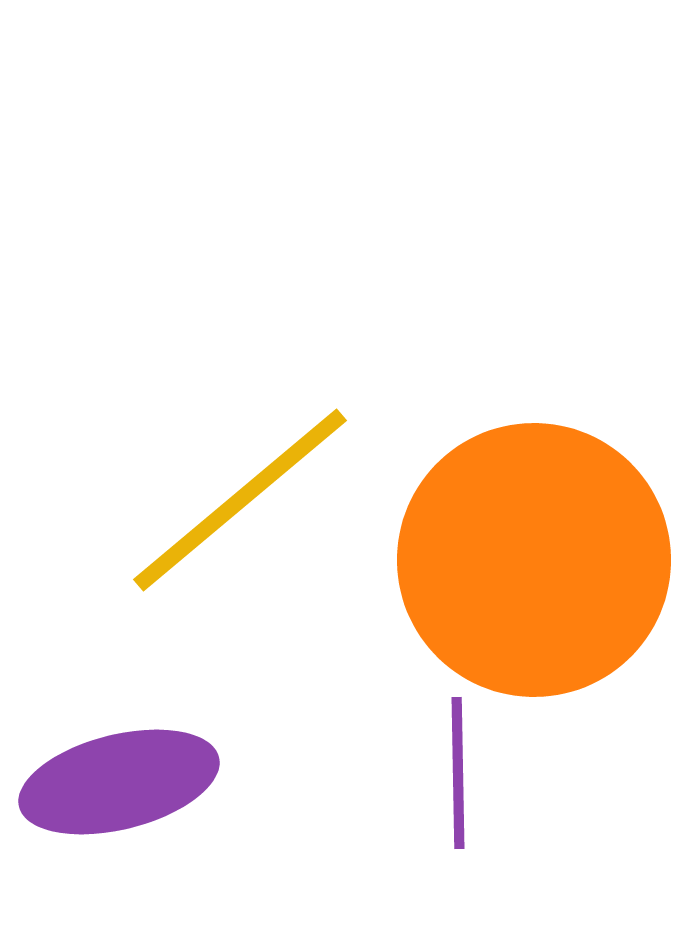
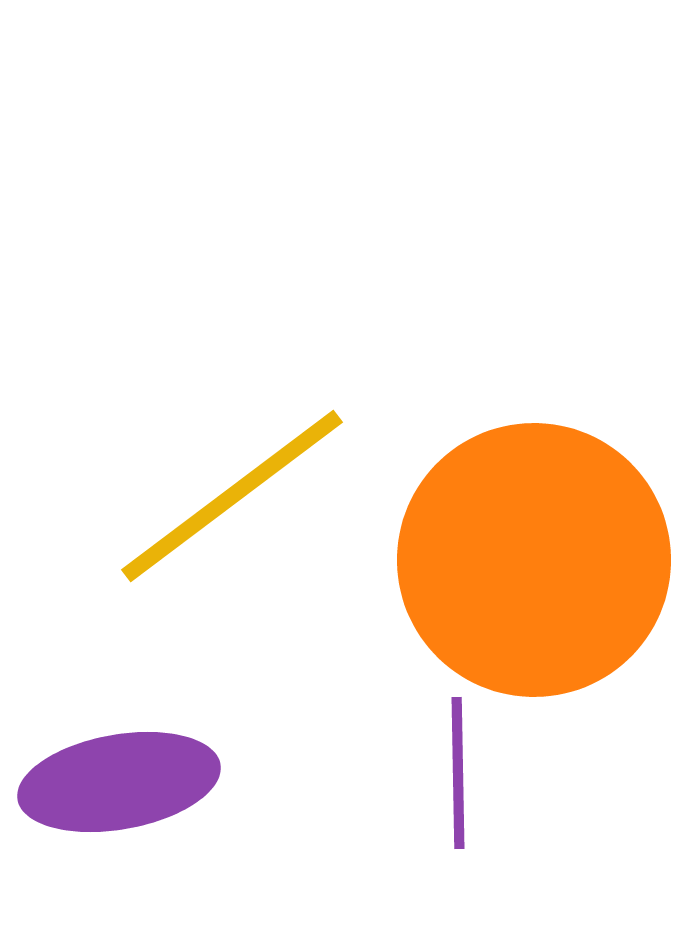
yellow line: moved 8 px left, 4 px up; rotated 3 degrees clockwise
purple ellipse: rotated 4 degrees clockwise
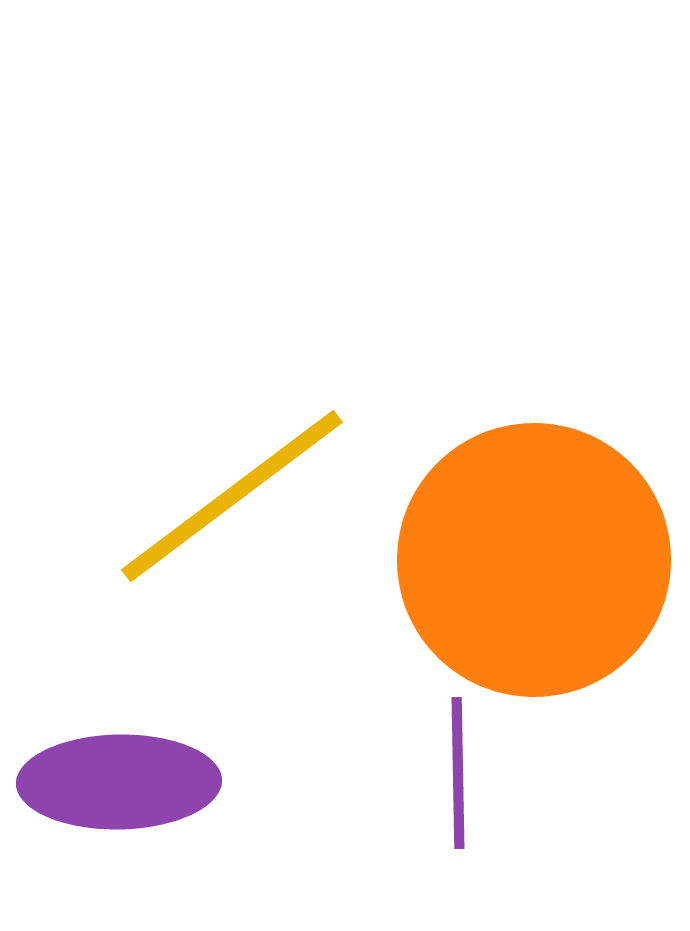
purple ellipse: rotated 9 degrees clockwise
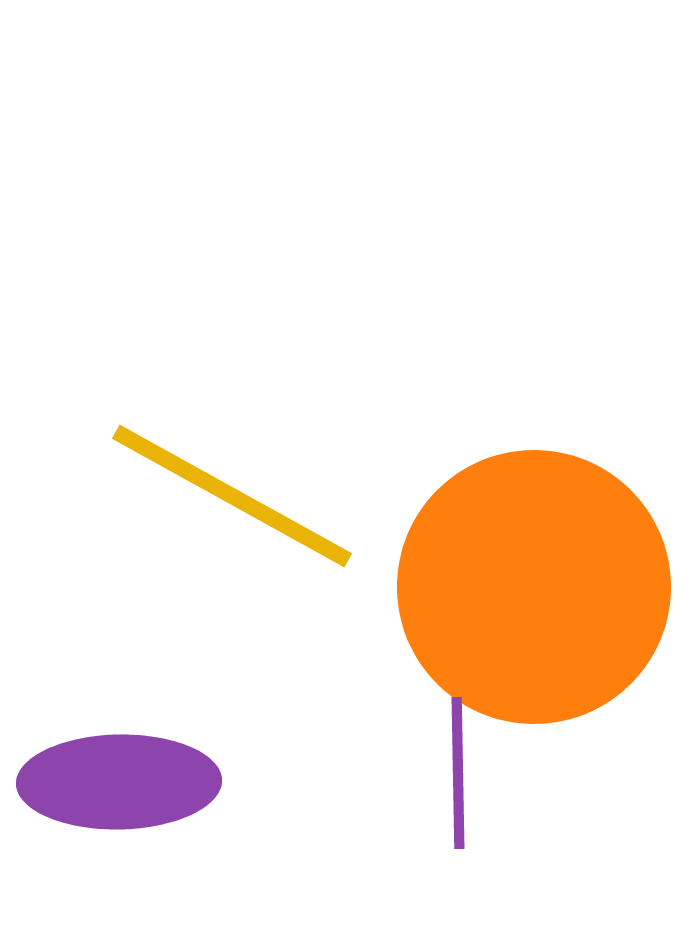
yellow line: rotated 66 degrees clockwise
orange circle: moved 27 px down
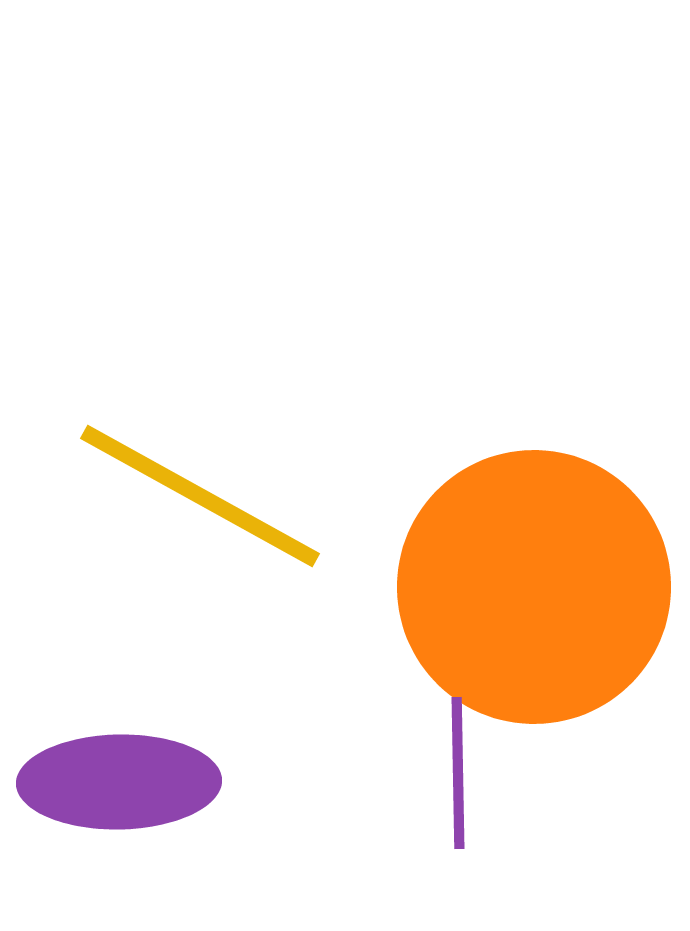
yellow line: moved 32 px left
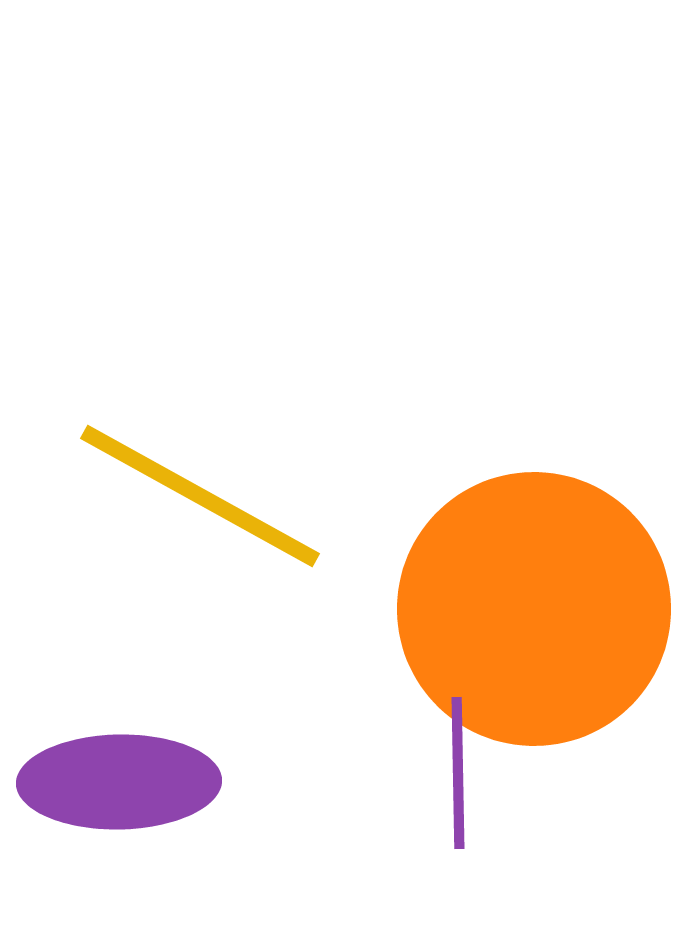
orange circle: moved 22 px down
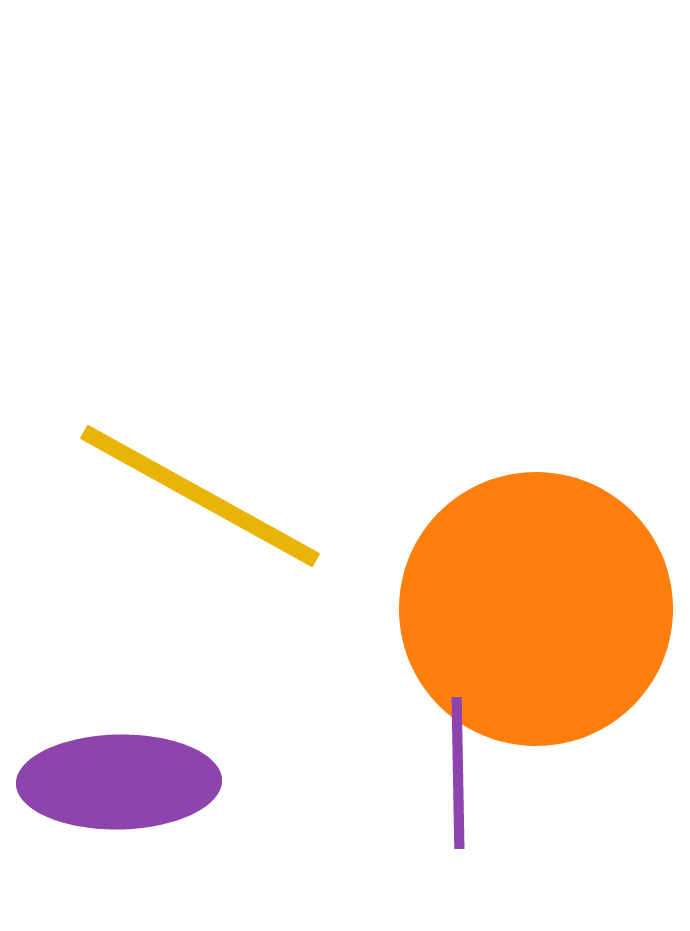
orange circle: moved 2 px right
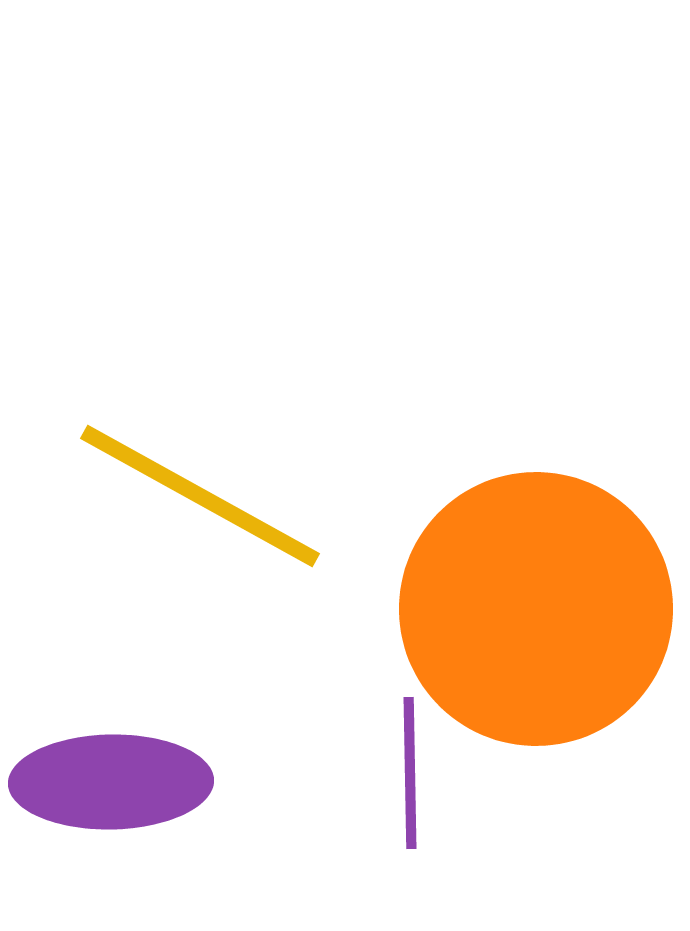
purple line: moved 48 px left
purple ellipse: moved 8 px left
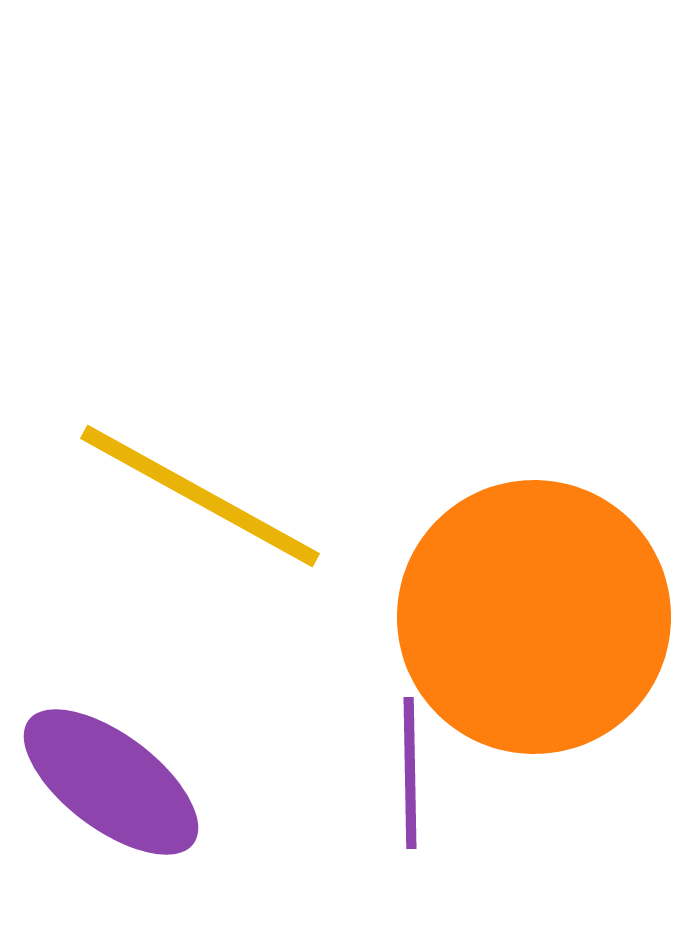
orange circle: moved 2 px left, 8 px down
purple ellipse: rotated 38 degrees clockwise
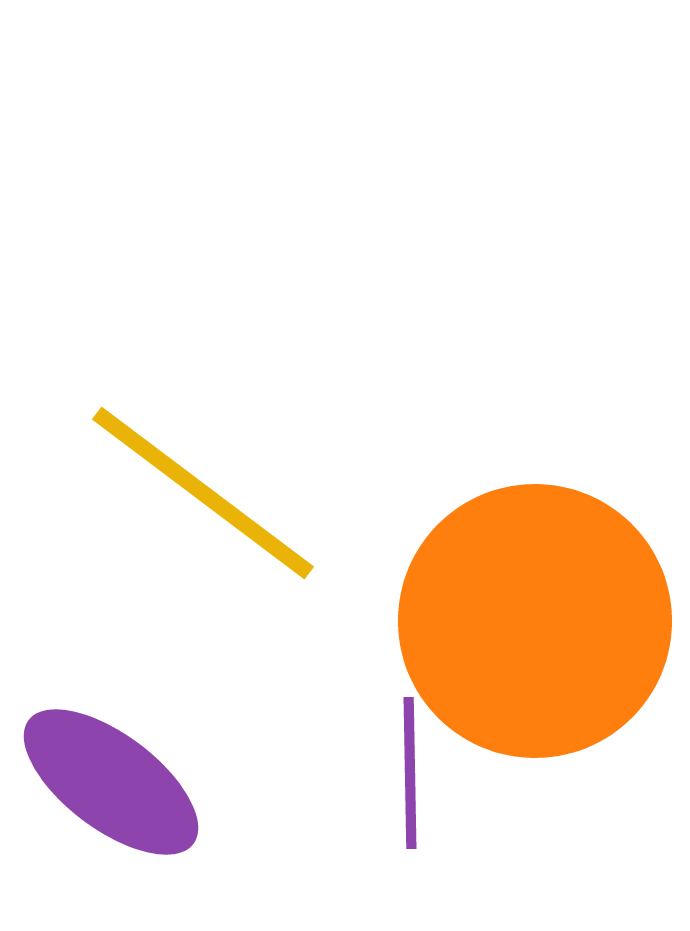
yellow line: moved 3 px right, 3 px up; rotated 8 degrees clockwise
orange circle: moved 1 px right, 4 px down
